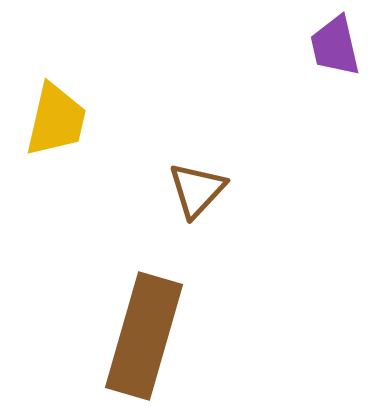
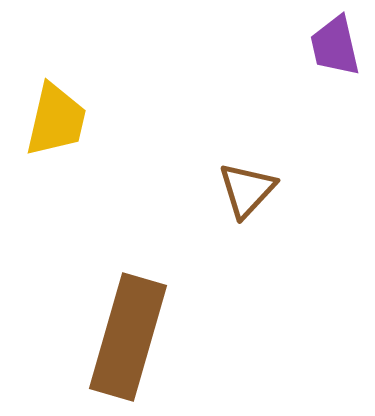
brown triangle: moved 50 px right
brown rectangle: moved 16 px left, 1 px down
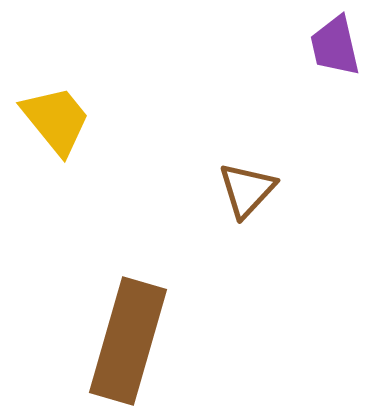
yellow trapezoid: rotated 52 degrees counterclockwise
brown rectangle: moved 4 px down
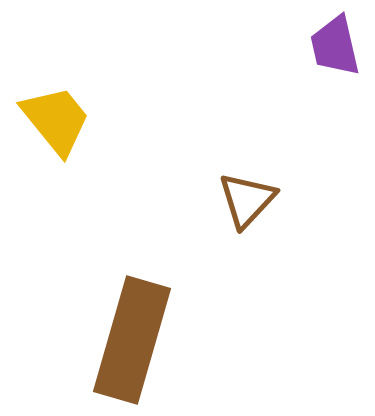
brown triangle: moved 10 px down
brown rectangle: moved 4 px right, 1 px up
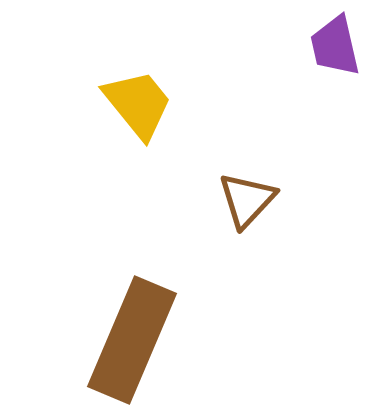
yellow trapezoid: moved 82 px right, 16 px up
brown rectangle: rotated 7 degrees clockwise
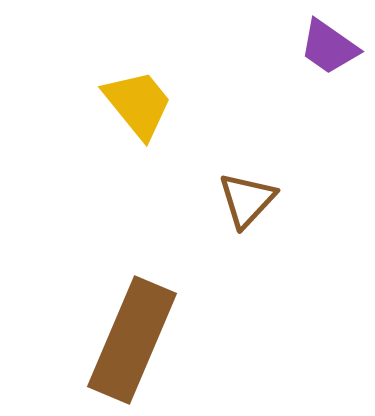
purple trapezoid: moved 6 px left, 1 px down; rotated 42 degrees counterclockwise
